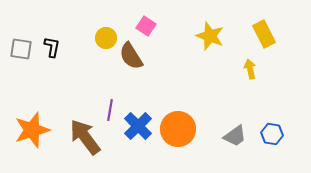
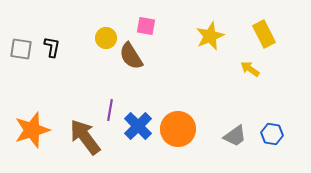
pink square: rotated 24 degrees counterclockwise
yellow star: rotated 28 degrees clockwise
yellow arrow: rotated 42 degrees counterclockwise
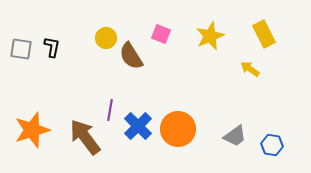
pink square: moved 15 px right, 8 px down; rotated 12 degrees clockwise
blue hexagon: moved 11 px down
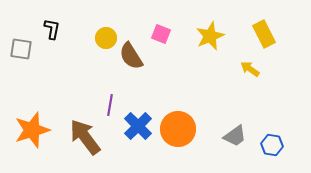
black L-shape: moved 18 px up
purple line: moved 5 px up
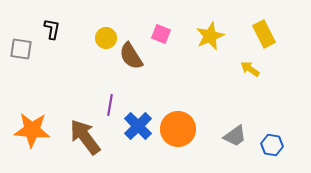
orange star: rotated 21 degrees clockwise
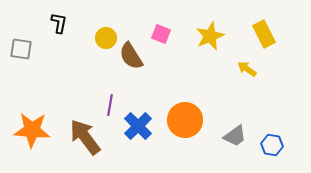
black L-shape: moved 7 px right, 6 px up
yellow arrow: moved 3 px left
orange circle: moved 7 px right, 9 px up
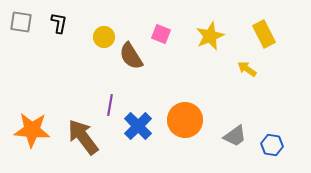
yellow circle: moved 2 px left, 1 px up
gray square: moved 27 px up
brown arrow: moved 2 px left
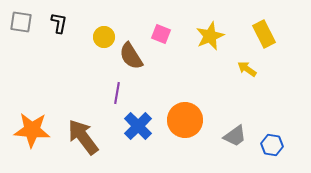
purple line: moved 7 px right, 12 px up
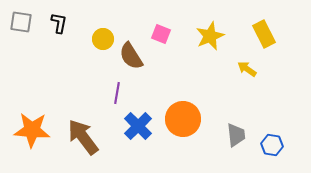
yellow circle: moved 1 px left, 2 px down
orange circle: moved 2 px left, 1 px up
gray trapezoid: moved 1 px right, 1 px up; rotated 60 degrees counterclockwise
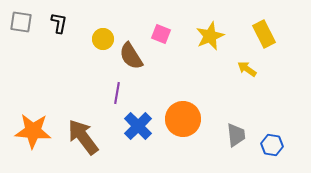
orange star: moved 1 px right, 1 px down
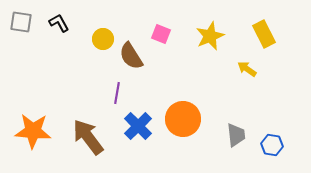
black L-shape: rotated 40 degrees counterclockwise
brown arrow: moved 5 px right
